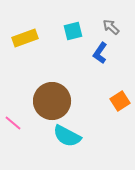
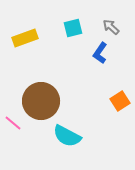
cyan square: moved 3 px up
brown circle: moved 11 px left
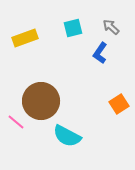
orange square: moved 1 px left, 3 px down
pink line: moved 3 px right, 1 px up
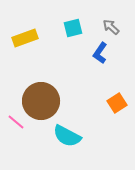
orange square: moved 2 px left, 1 px up
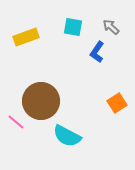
cyan square: moved 1 px up; rotated 24 degrees clockwise
yellow rectangle: moved 1 px right, 1 px up
blue L-shape: moved 3 px left, 1 px up
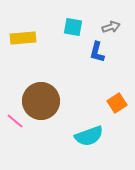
gray arrow: rotated 120 degrees clockwise
yellow rectangle: moved 3 px left, 1 px down; rotated 15 degrees clockwise
blue L-shape: rotated 20 degrees counterclockwise
pink line: moved 1 px left, 1 px up
cyan semicircle: moved 22 px right; rotated 48 degrees counterclockwise
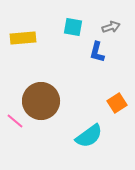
cyan semicircle: rotated 16 degrees counterclockwise
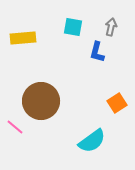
gray arrow: rotated 60 degrees counterclockwise
pink line: moved 6 px down
cyan semicircle: moved 3 px right, 5 px down
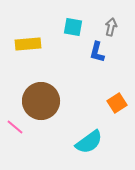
yellow rectangle: moved 5 px right, 6 px down
cyan semicircle: moved 3 px left, 1 px down
